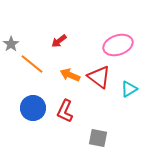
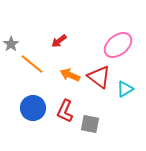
pink ellipse: rotated 20 degrees counterclockwise
cyan triangle: moved 4 px left
gray square: moved 8 px left, 14 px up
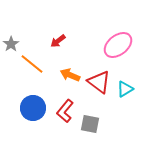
red arrow: moved 1 px left
red triangle: moved 5 px down
red L-shape: rotated 15 degrees clockwise
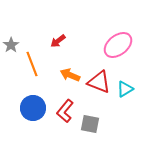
gray star: moved 1 px down
orange line: rotated 30 degrees clockwise
red triangle: rotated 15 degrees counterclockwise
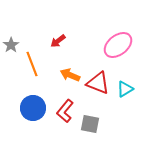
red triangle: moved 1 px left, 1 px down
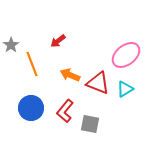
pink ellipse: moved 8 px right, 10 px down
blue circle: moved 2 px left
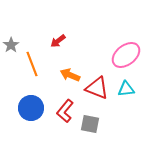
red triangle: moved 1 px left, 5 px down
cyan triangle: moved 1 px right; rotated 24 degrees clockwise
